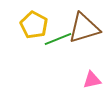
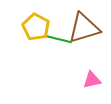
yellow pentagon: moved 2 px right, 2 px down
green line: rotated 36 degrees clockwise
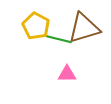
yellow pentagon: moved 1 px up
pink triangle: moved 25 px left, 6 px up; rotated 12 degrees clockwise
